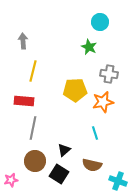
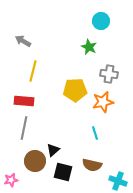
cyan circle: moved 1 px right, 1 px up
gray arrow: rotated 56 degrees counterclockwise
gray line: moved 9 px left
black triangle: moved 11 px left
black square: moved 4 px right, 2 px up; rotated 18 degrees counterclockwise
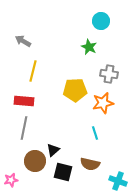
orange star: moved 1 px down
brown semicircle: moved 2 px left, 1 px up
